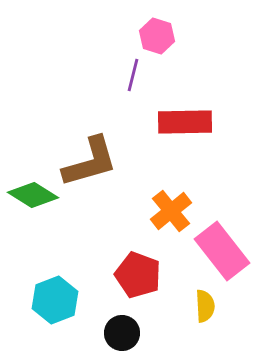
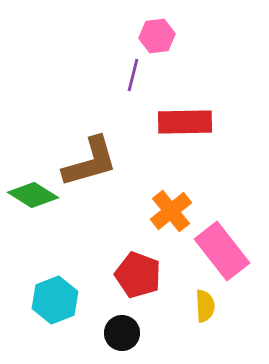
pink hexagon: rotated 24 degrees counterclockwise
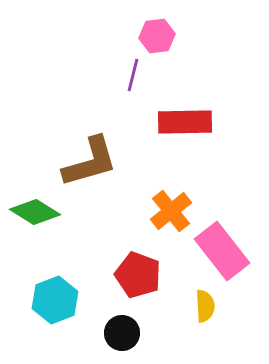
green diamond: moved 2 px right, 17 px down
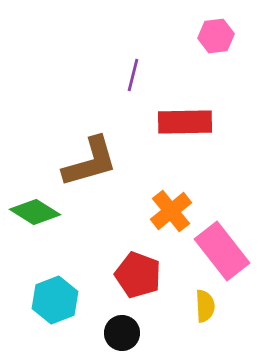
pink hexagon: moved 59 px right
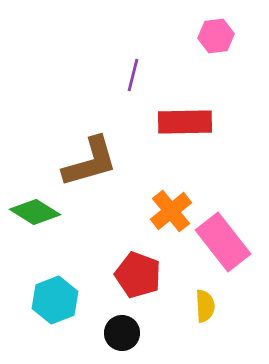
pink rectangle: moved 1 px right, 9 px up
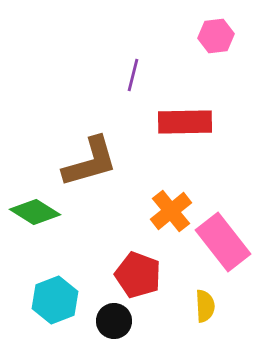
black circle: moved 8 px left, 12 px up
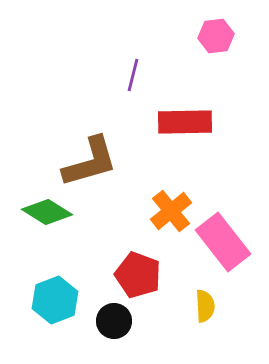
green diamond: moved 12 px right
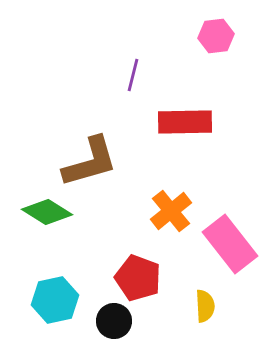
pink rectangle: moved 7 px right, 2 px down
red pentagon: moved 3 px down
cyan hexagon: rotated 9 degrees clockwise
